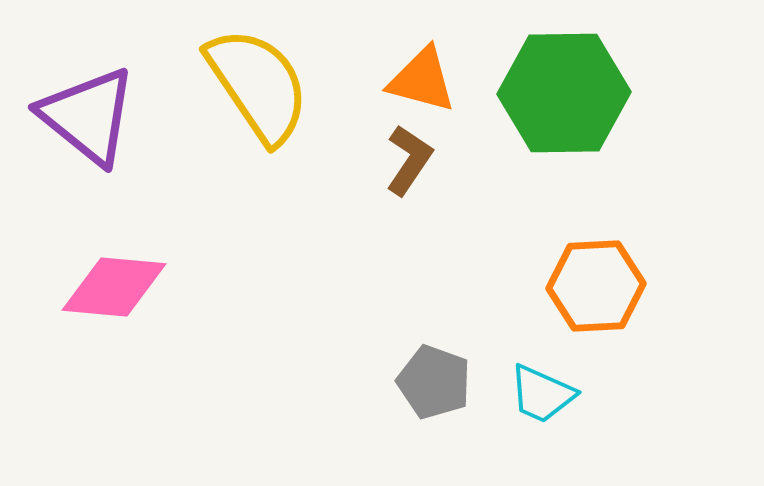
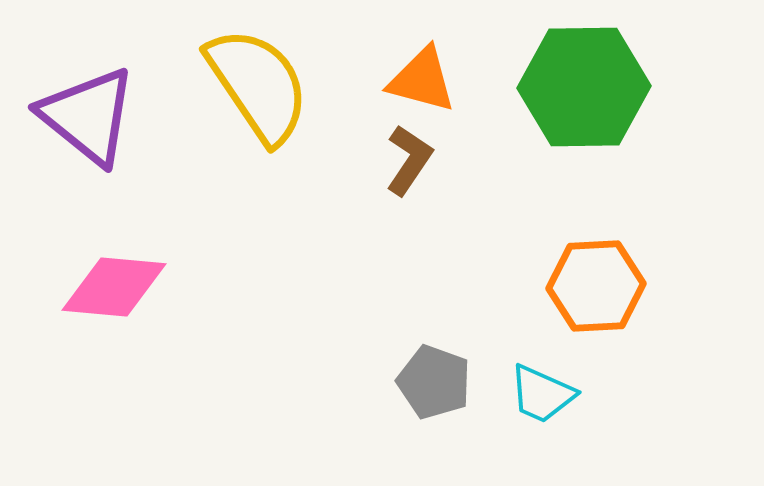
green hexagon: moved 20 px right, 6 px up
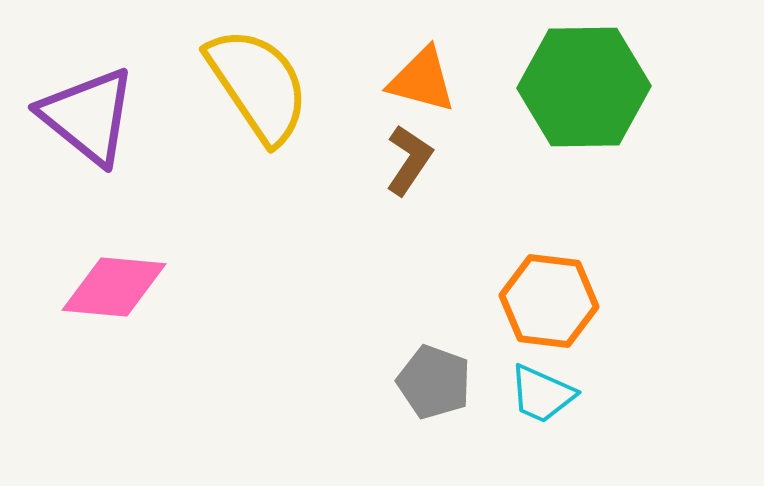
orange hexagon: moved 47 px left, 15 px down; rotated 10 degrees clockwise
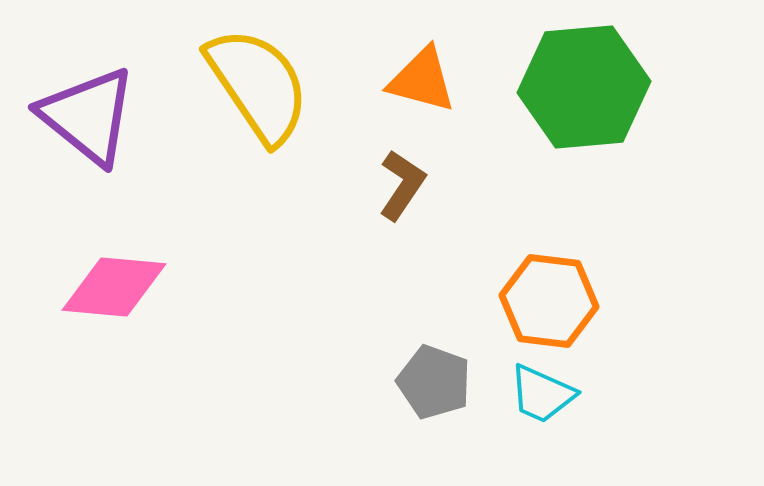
green hexagon: rotated 4 degrees counterclockwise
brown L-shape: moved 7 px left, 25 px down
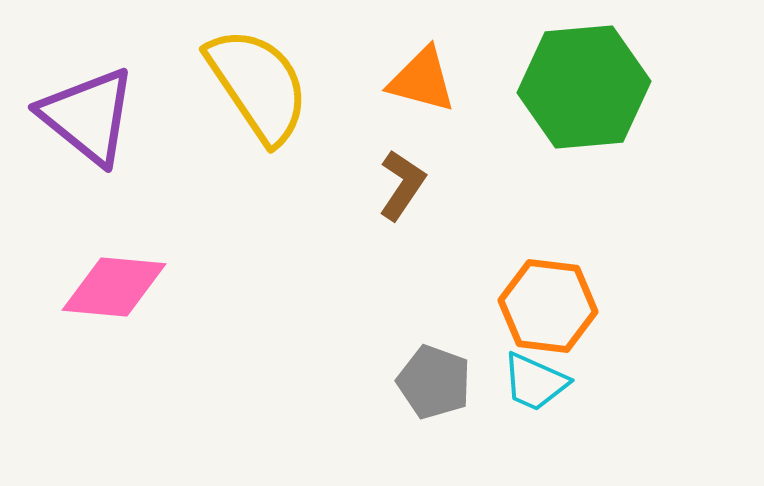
orange hexagon: moved 1 px left, 5 px down
cyan trapezoid: moved 7 px left, 12 px up
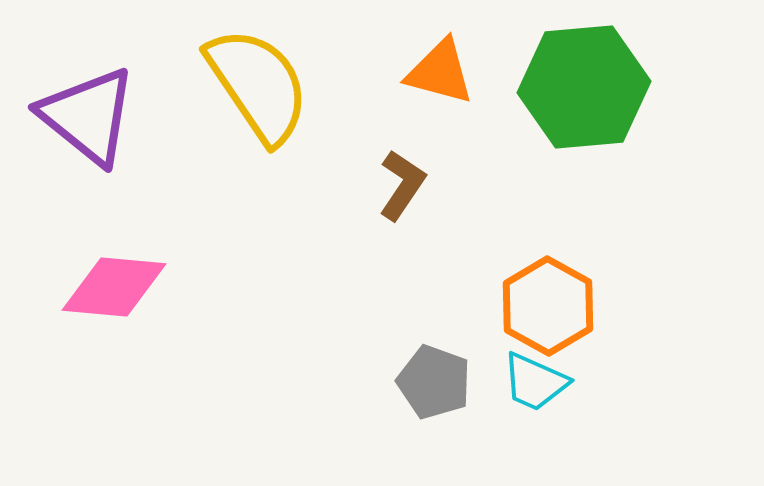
orange triangle: moved 18 px right, 8 px up
orange hexagon: rotated 22 degrees clockwise
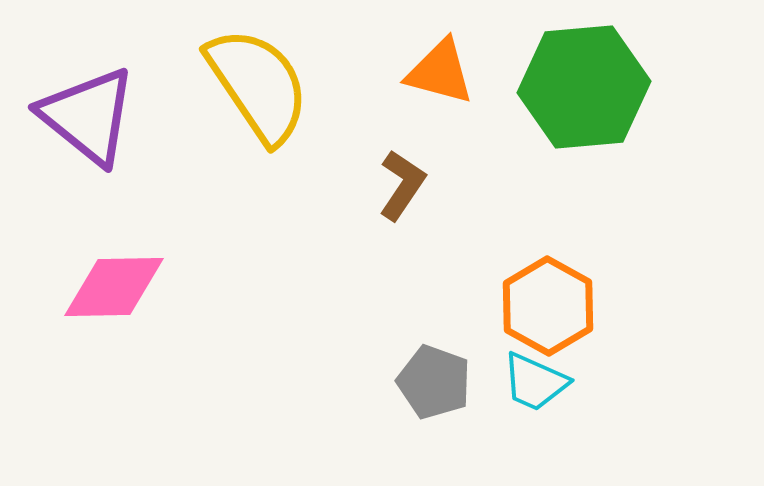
pink diamond: rotated 6 degrees counterclockwise
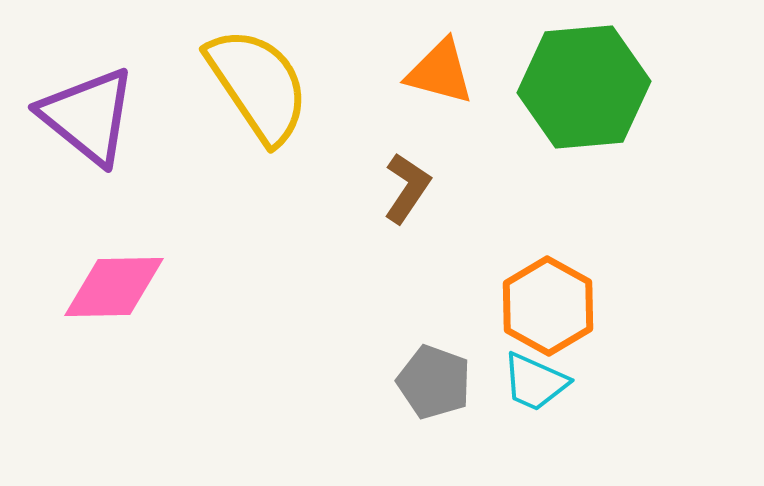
brown L-shape: moved 5 px right, 3 px down
